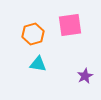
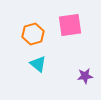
cyan triangle: rotated 30 degrees clockwise
purple star: rotated 21 degrees clockwise
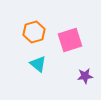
pink square: moved 15 px down; rotated 10 degrees counterclockwise
orange hexagon: moved 1 px right, 2 px up
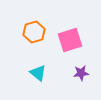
cyan triangle: moved 9 px down
purple star: moved 4 px left, 3 px up
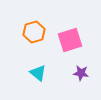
purple star: rotated 14 degrees clockwise
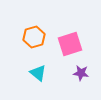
orange hexagon: moved 5 px down
pink square: moved 4 px down
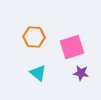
orange hexagon: rotated 20 degrees clockwise
pink square: moved 2 px right, 3 px down
